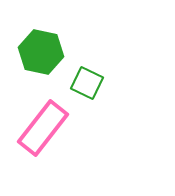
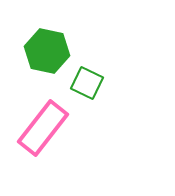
green hexagon: moved 6 px right, 1 px up
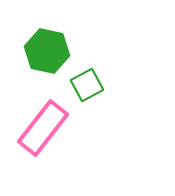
green square: moved 2 px down; rotated 36 degrees clockwise
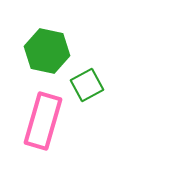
pink rectangle: moved 7 px up; rotated 22 degrees counterclockwise
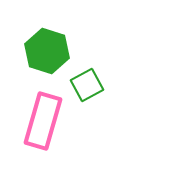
green hexagon: rotated 6 degrees clockwise
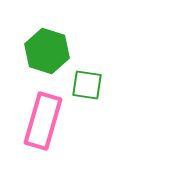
green square: rotated 36 degrees clockwise
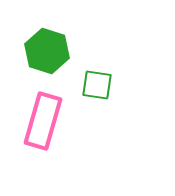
green square: moved 10 px right
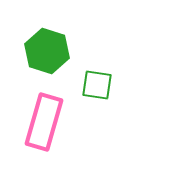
pink rectangle: moved 1 px right, 1 px down
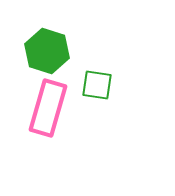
pink rectangle: moved 4 px right, 14 px up
